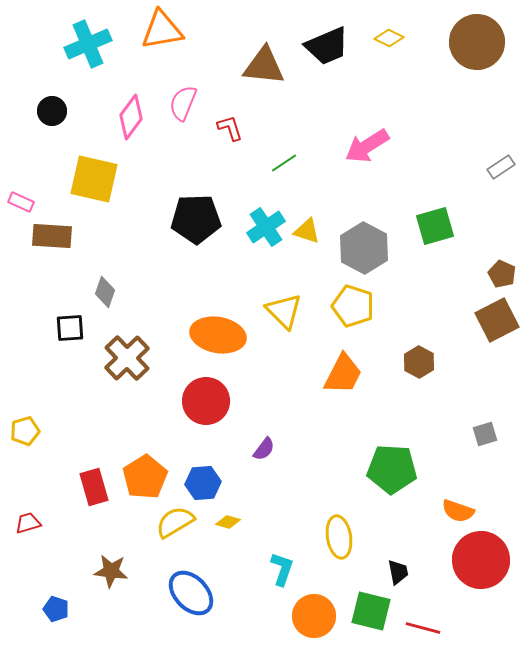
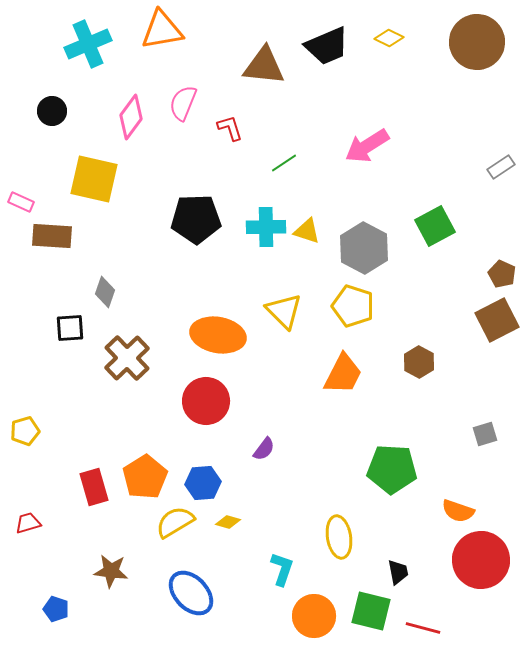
green square at (435, 226): rotated 12 degrees counterclockwise
cyan cross at (266, 227): rotated 33 degrees clockwise
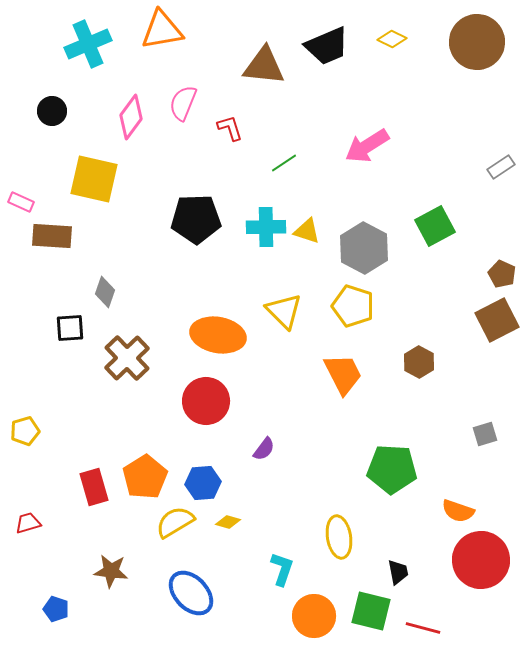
yellow diamond at (389, 38): moved 3 px right, 1 px down
orange trapezoid at (343, 374): rotated 54 degrees counterclockwise
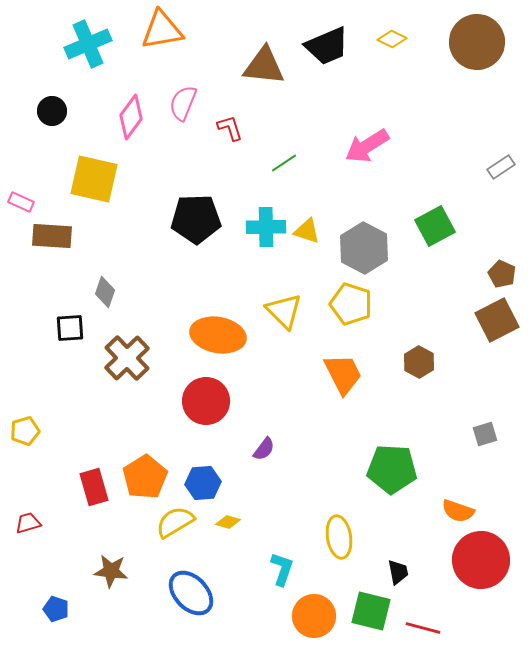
yellow pentagon at (353, 306): moved 2 px left, 2 px up
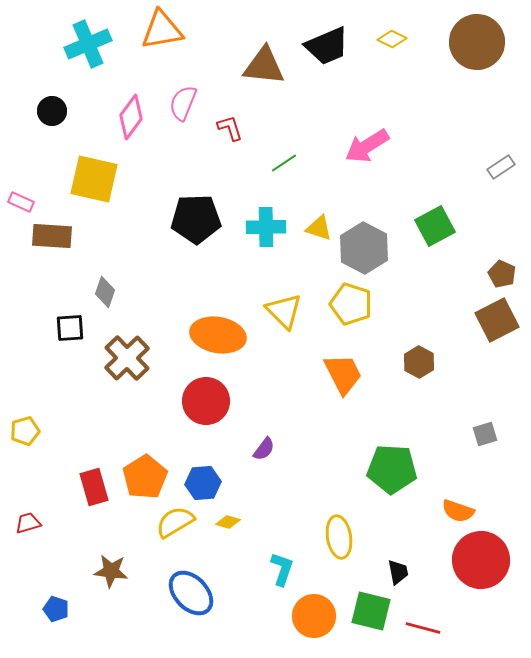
yellow triangle at (307, 231): moved 12 px right, 3 px up
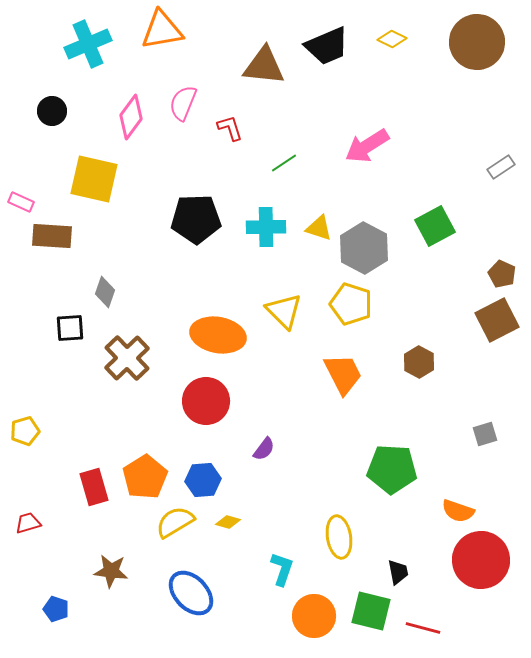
blue hexagon at (203, 483): moved 3 px up
